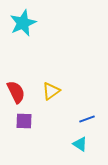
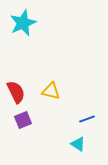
yellow triangle: rotated 48 degrees clockwise
purple square: moved 1 px left, 1 px up; rotated 24 degrees counterclockwise
cyan triangle: moved 2 px left
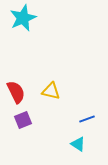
cyan star: moved 5 px up
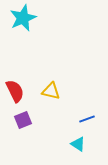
red semicircle: moved 1 px left, 1 px up
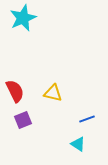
yellow triangle: moved 2 px right, 2 px down
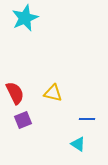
cyan star: moved 2 px right
red semicircle: moved 2 px down
blue line: rotated 21 degrees clockwise
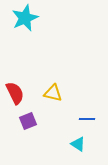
purple square: moved 5 px right, 1 px down
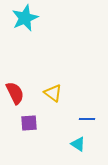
yellow triangle: rotated 24 degrees clockwise
purple square: moved 1 px right, 2 px down; rotated 18 degrees clockwise
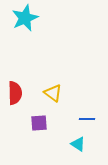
red semicircle: rotated 25 degrees clockwise
purple square: moved 10 px right
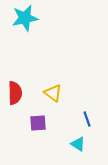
cyan star: rotated 12 degrees clockwise
blue line: rotated 70 degrees clockwise
purple square: moved 1 px left
